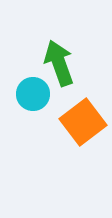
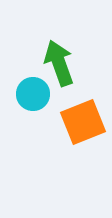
orange square: rotated 15 degrees clockwise
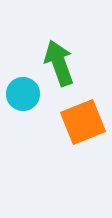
cyan circle: moved 10 px left
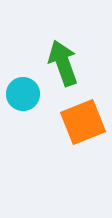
green arrow: moved 4 px right
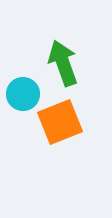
orange square: moved 23 px left
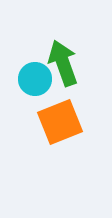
cyan circle: moved 12 px right, 15 px up
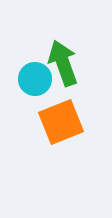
orange square: moved 1 px right
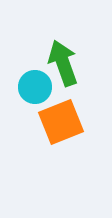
cyan circle: moved 8 px down
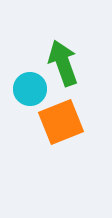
cyan circle: moved 5 px left, 2 px down
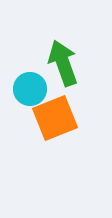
orange square: moved 6 px left, 4 px up
